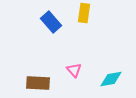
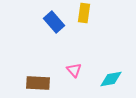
blue rectangle: moved 3 px right
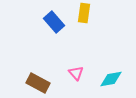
pink triangle: moved 2 px right, 3 px down
brown rectangle: rotated 25 degrees clockwise
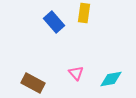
brown rectangle: moved 5 px left
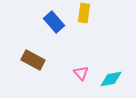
pink triangle: moved 5 px right
brown rectangle: moved 23 px up
